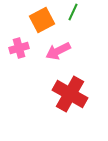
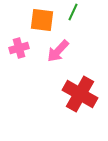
orange square: rotated 35 degrees clockwise
pink arrow: rotated 20 degrees counterclockwise
red cross: moved 10 px right
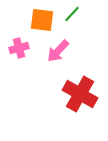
green line: moved 1 px left, 2 px down; rotated 18 degrees clockwise
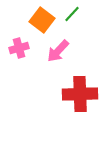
orange square: rotated 30 degrees clockwise
red cross: rotated 32 degrees counterclockwise
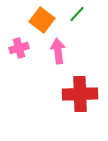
green line: moved 5 px right
pink arrow: rotated 130 degrees clockwise
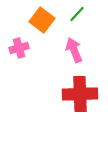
pink arrow: moved 16 px right, 1 px up; rotated 15 degrees counterclockwise
